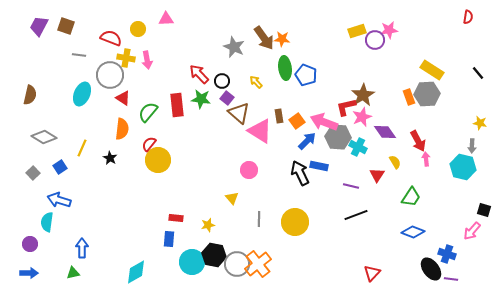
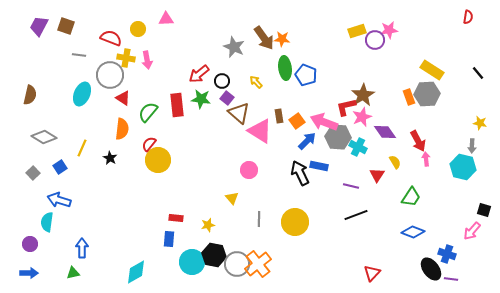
red arrow at (199, 74): rotated 85 degrees counterclockwise
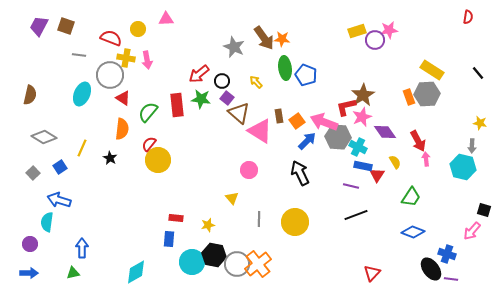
blue rectangle at (319, 166): moved 44 px right
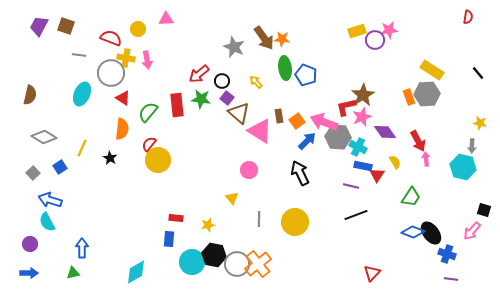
gray circle at (110, 75): moved 1 px right, 2 px up
blue arrow at (59, 200): moved 9 px left
cyan semicircle at (47, 222): rotated 36 degrees counterclockwise
black ellipse at (431, 269): moved 36 px up
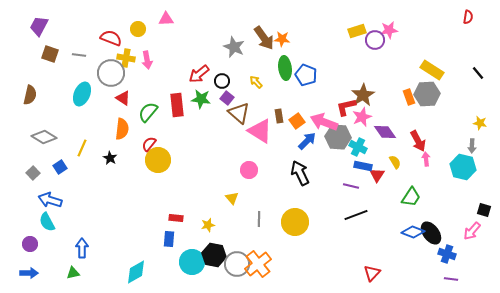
brown square at (66, 26): moved 16 px left, 28 px down
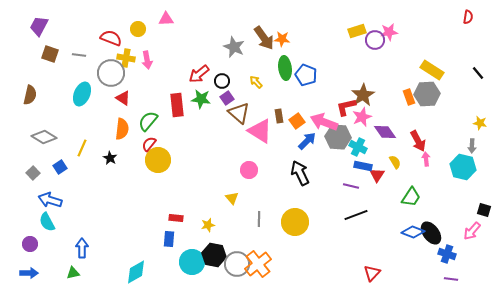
pink star at (389, 30): moved 2 px down
purple square at (227, 98): rotated 16 degrees clockwise
green semicircle at (148, 112): moved 9 px down
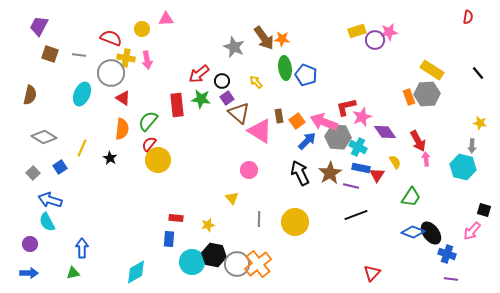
yellow circle at (138, 29): moved 4 px right
brown star at (363, 95): moved 33 px left, 78 px down
blue rectangle at (363, 166): moved 2 px left, 2 px down
